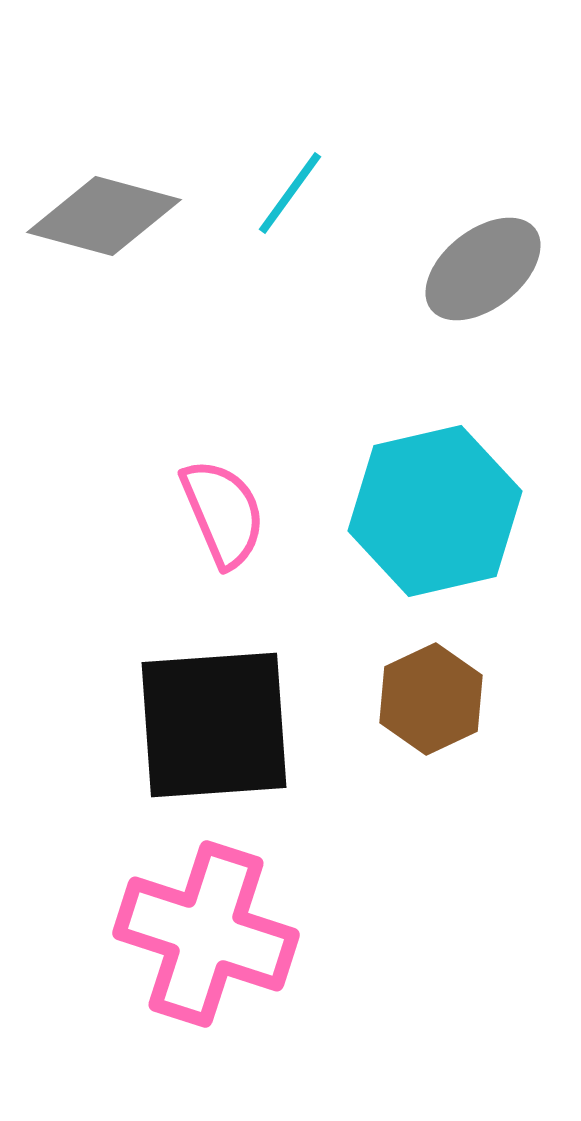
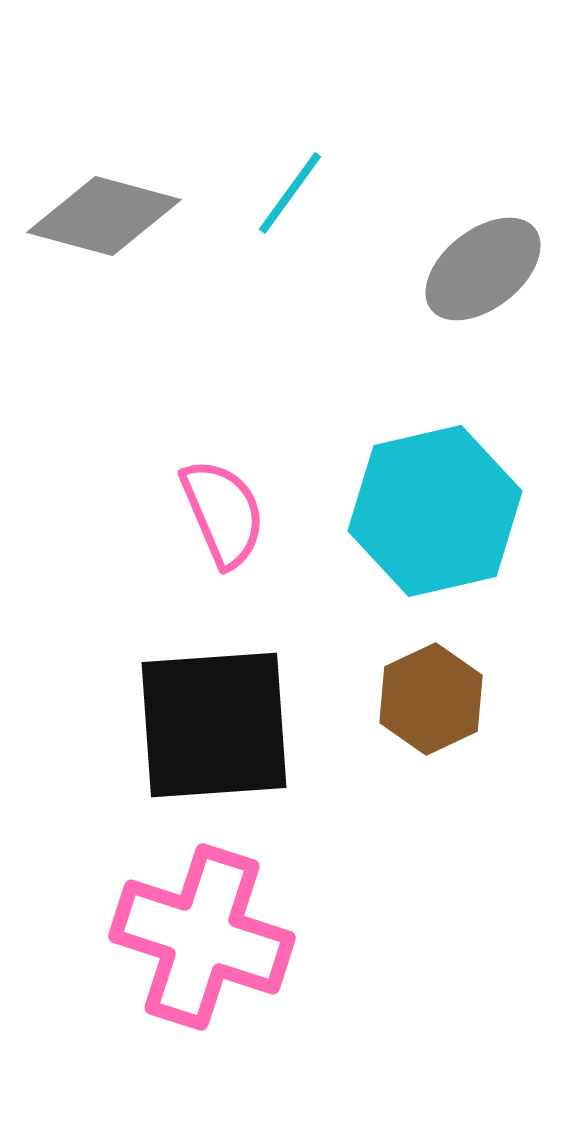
pink cross: moved 4 px left, 3 px down
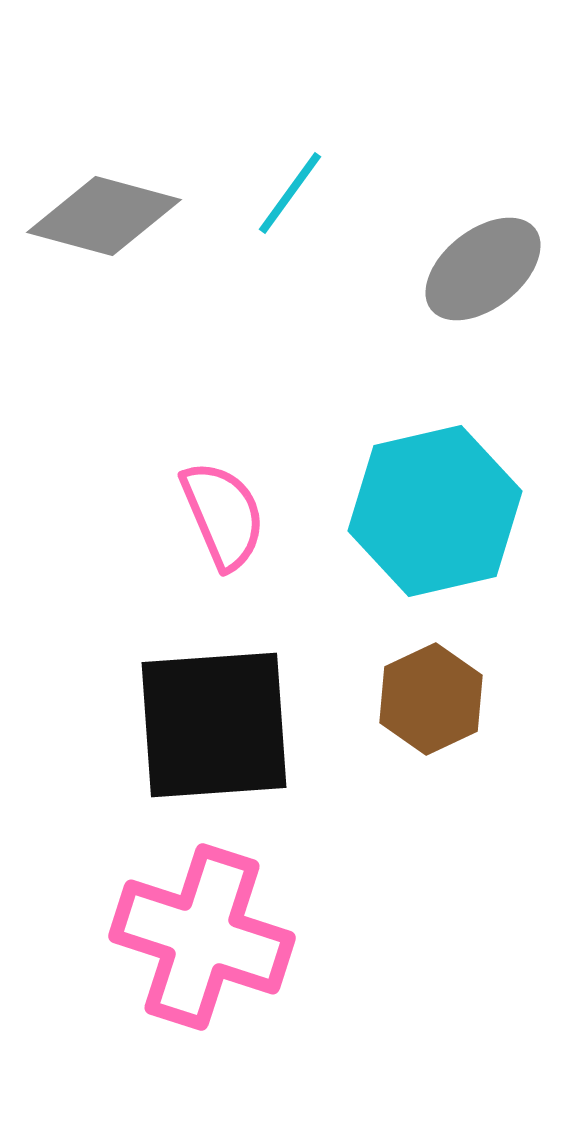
pink semicircle: moved 2 px down
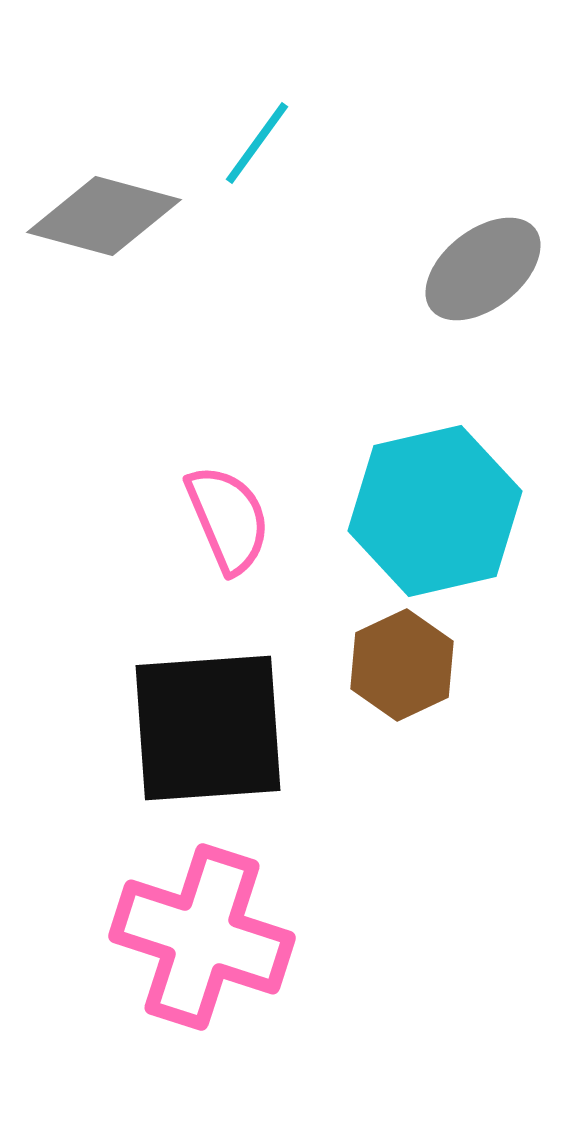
cyan line: moved 33 px left, 50 px up
pink semicircle: moved 5 px right, 4 px down
brown hexagon: moved 29 px left, 34 px up
black square: moved 6 px left, 3 px down
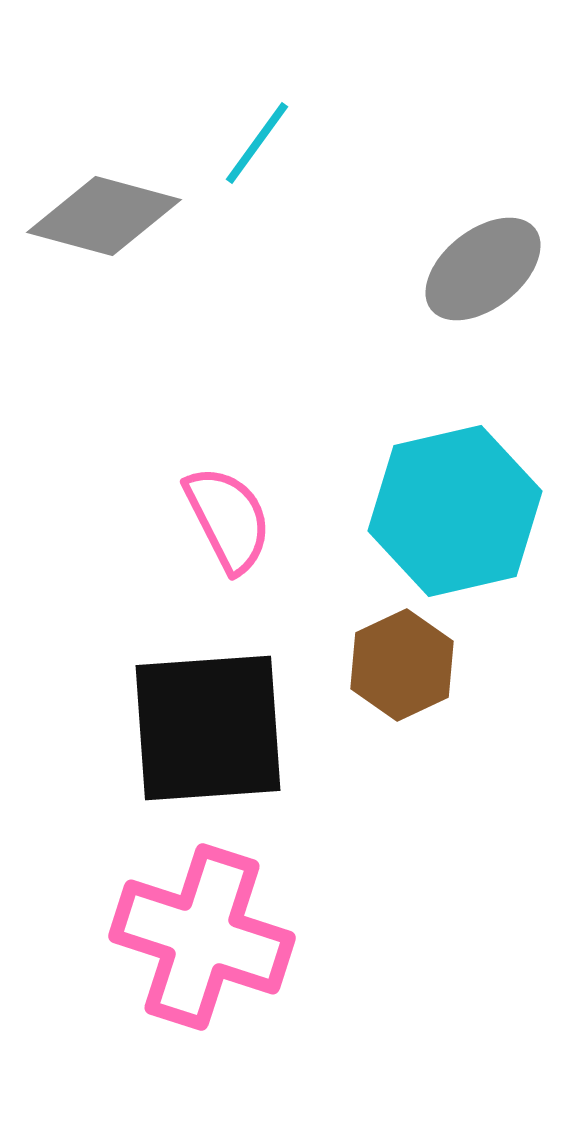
cyan hexagon: moved 20 px right
pink semicircle: rotated 4 degrees counterclockwise
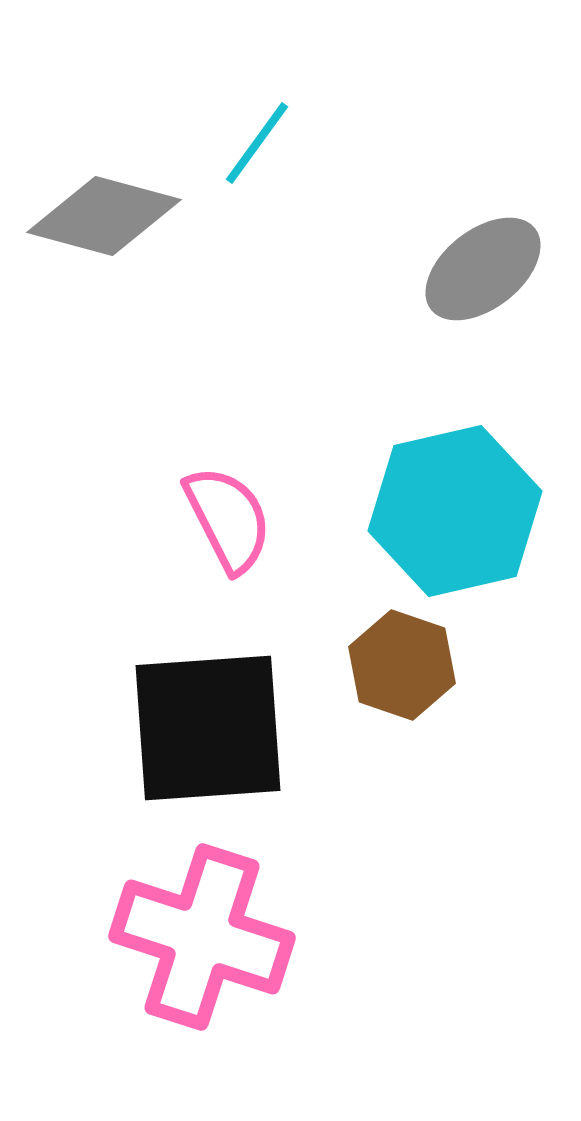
brown hexagon: rotated 16 degrees counterclockwise
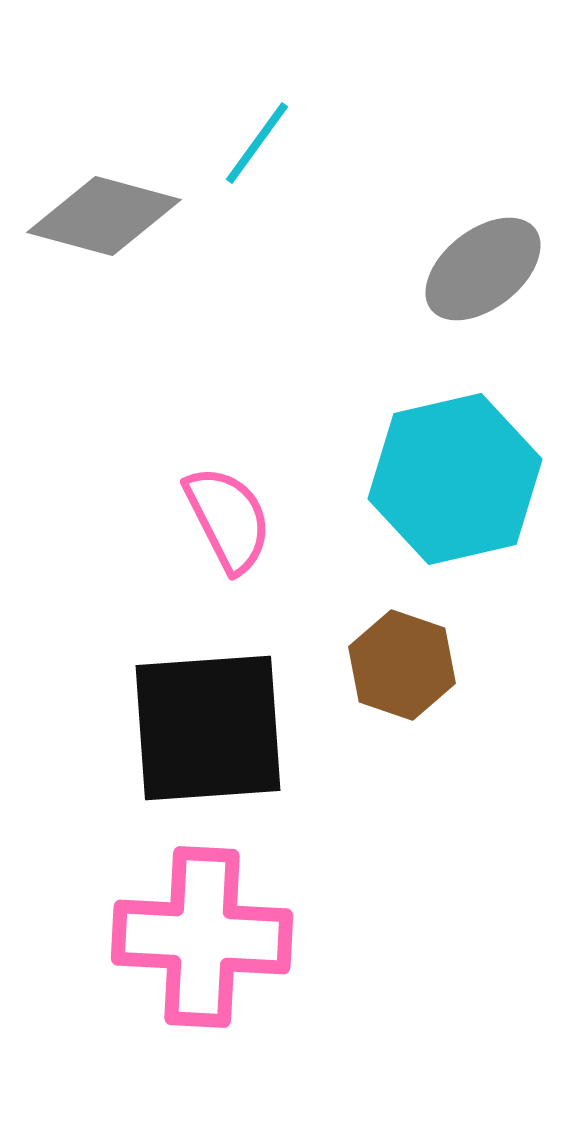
cyan hexagon: moved 32 px up
pink cross: rotated 15 degrees counterclockwise
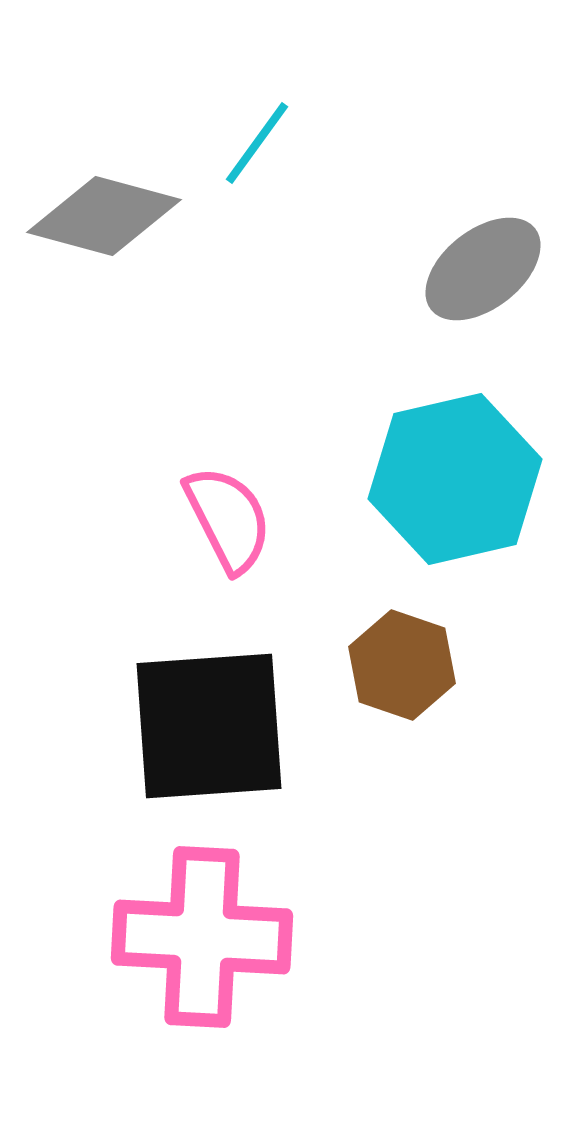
black square: moved 1 px right, 2 px up
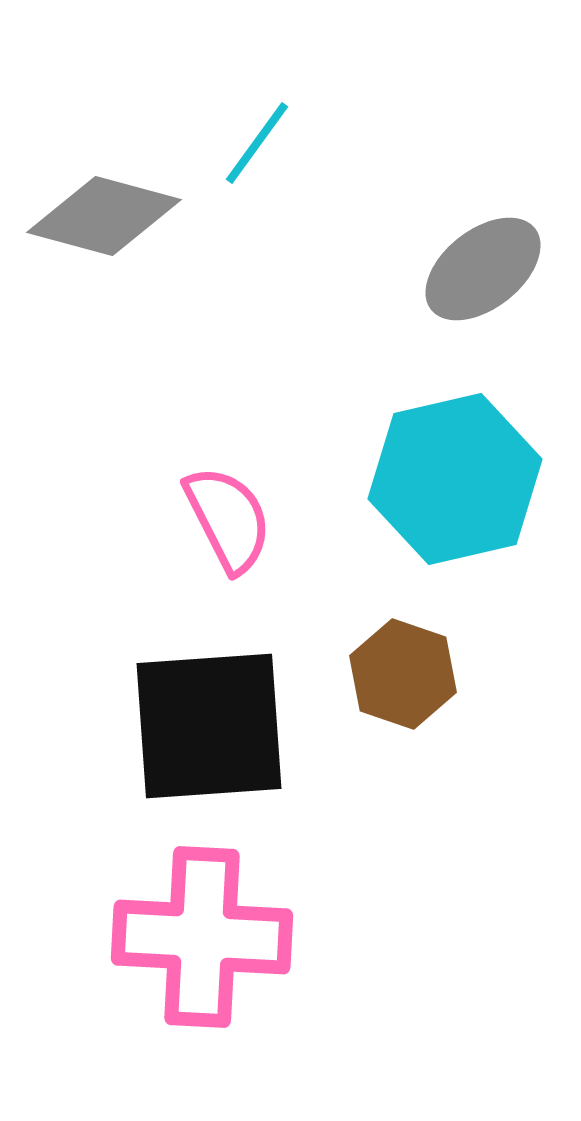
brown hexagon: moved 1 px right, 9 px down
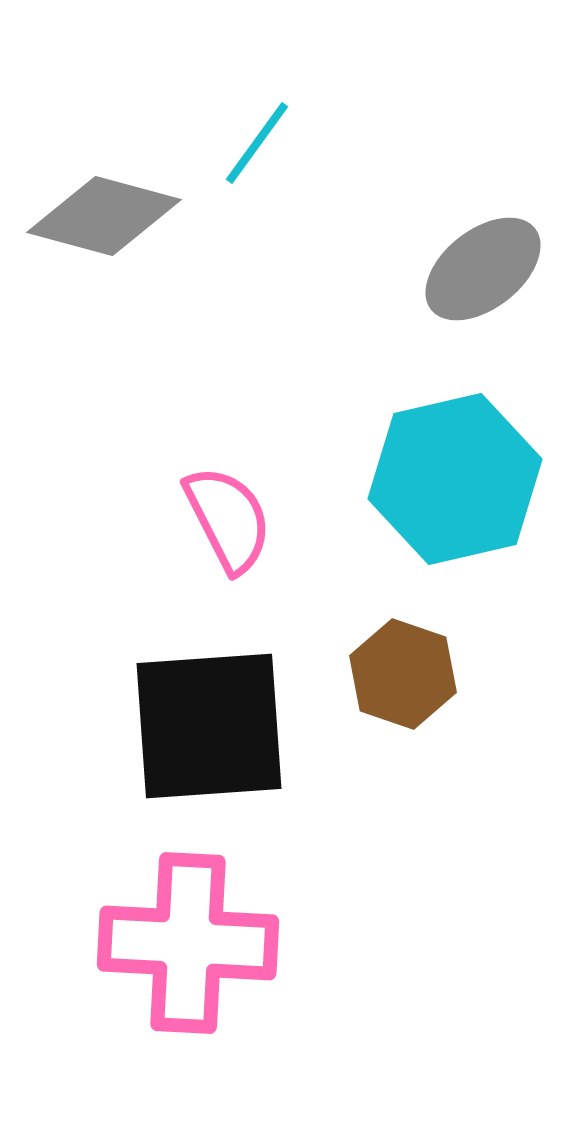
pink cross: moved 14 px left, 6 px down
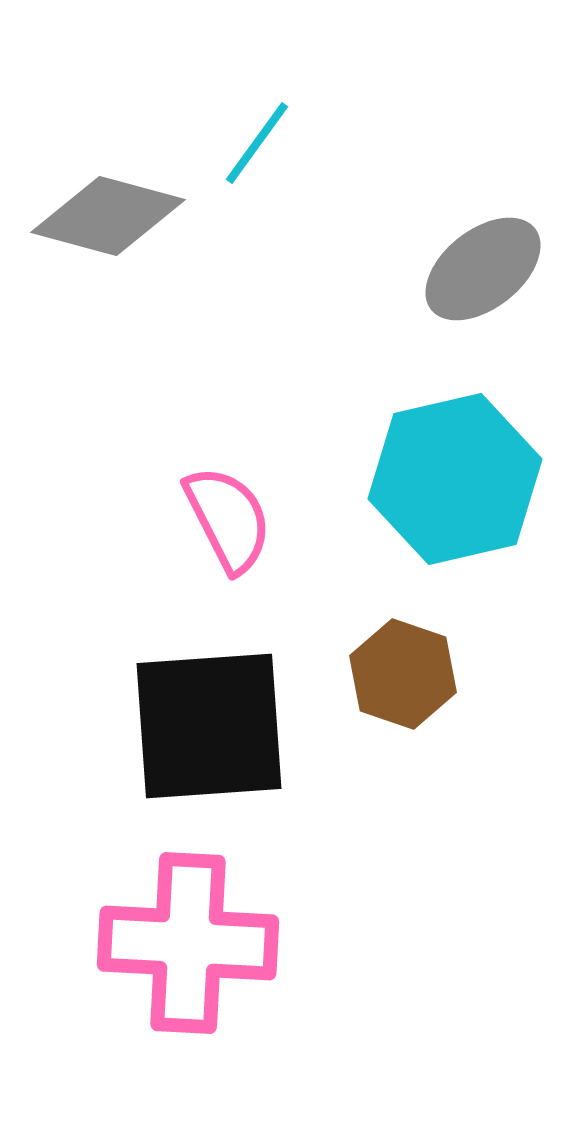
gray diamond: moved 4 px right
